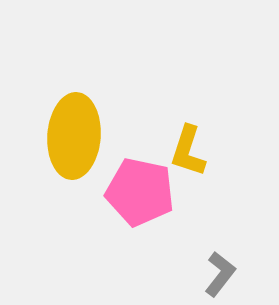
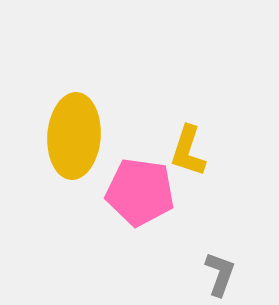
pink pentagon: rotated 4 degrees counterclockwise
gray L-shape: rotated 18 degrees counterclockwise
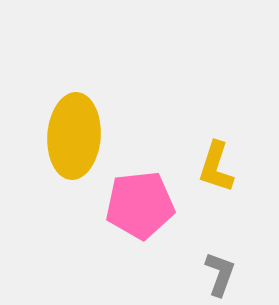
yellow L-shape: moved 28 px right, 16 px down
pink pentagon: moved 13 px down; rotated 14 degrees counterclockwise
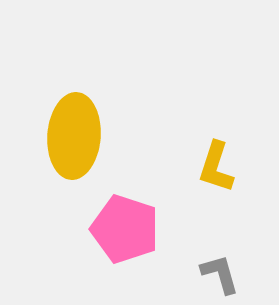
pink pentagon: moved 15 px left, 24 px down; rotated 24 degrees clockwise
gray L-shape: rotated 36 degrees counterclockwise
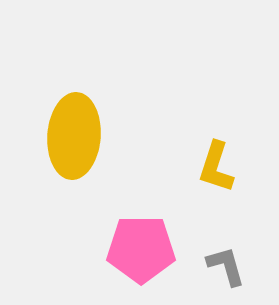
pink pentagon: moved 16 px right, 20 px down; rotated 18 degrees counterclockwise
gray L-shape: moved 6 px right, 8 px up
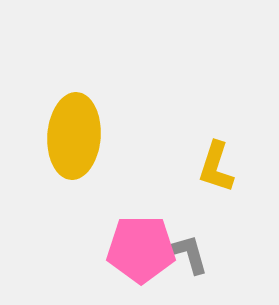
gray L-shape: moved 37 px left, 12 px up
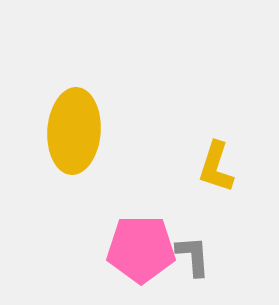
yellow ellipse: moved 5 px up
gray L-shape: moved 4 px right, 2 px down; rotated 12 degrees clockwise
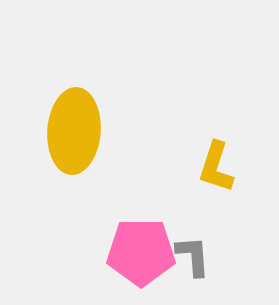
pink pentagon: moved 3 px down
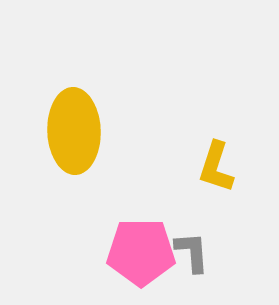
yellow ellipse: rotated 6 degrees counterclockwise
gray L-shape: moved 1 px left, 4 px up
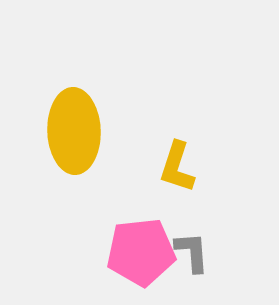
yellow L-shape: moved 39 px left
pink pentagon: rotated 6 degrees counterclockwise
